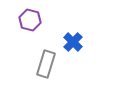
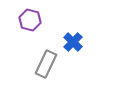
gray rectangle: rotated 8 degrees clockwise
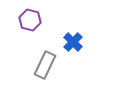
gray rectangle: moved 1 px left, 1 px down
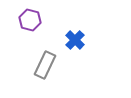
blue cross: moved 2 px right, 2 px up
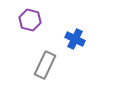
blue cross: moved 1 px up; rotated 18 degrees counterclockwise
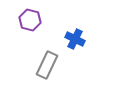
gray rectangle: moved 2 px right
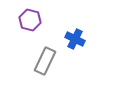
gray rectangle: moved 2 px left, 4 px up
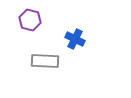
gray rectangle: rotated 68 degrees clockwise
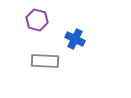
purple hexagon: moved 7 px right
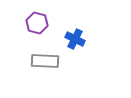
purple hexagon: moved 3 px down
